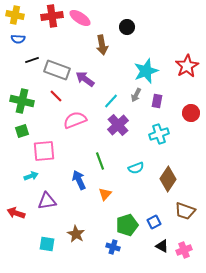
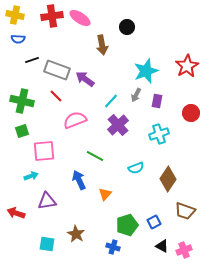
green line: moved 5 px left, 5 px up; rotated 42 degrees counterclockwise
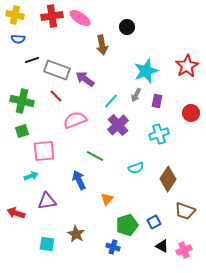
orange triangle: moved 2 px right, 5 px down
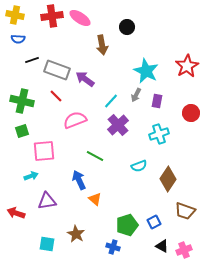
cyan star: rotated 25 degrees counterclockwise
cyan semicircle: moved 3 px right, 2 px up
orange triangle: moved 12 px left; rotated 32 degrees counterclockwise
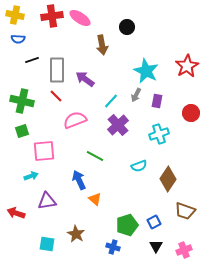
gray rectangle: rotated 70 degrees clockwise
black triangle: moved 6 px left; rotated 32 degrees clockwise
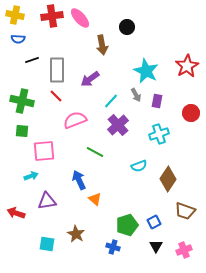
pink ellipse: rotated 15 degrees clockwise
purple arrow: moved 5 px right; rotated 72 degrees counterclockwise
gray arrow: rotated 56 degrees counterclockwise
green square: rotated 24 degrees clockwise
green line: moved 4 px up
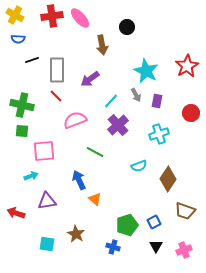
yellow cross: rotated 18 degrees clockwise
green cross: moved 4 px down
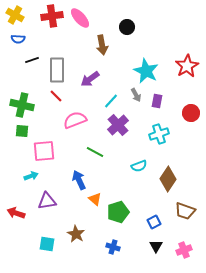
green pentagon: moved 9 px left, 13 px up
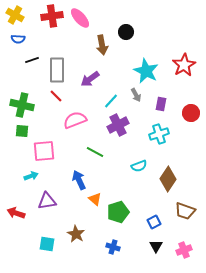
black circle: moved 1 px left, 5 px down
red star: moved 3 px left, 1 px up
purple rectangle: moved 4 px right, 3 px down
purple cross: rotated 15 degrees clockwise
